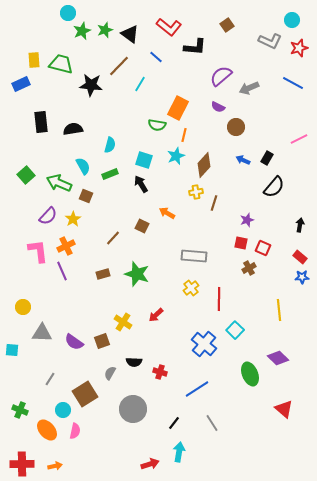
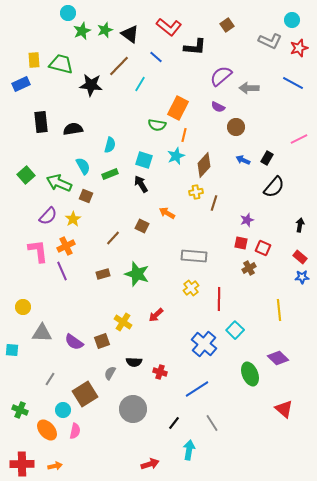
gray arrow at (249, 88): rotated 24 degrees clockwise
cyan arrow at (179, 452): moved 10 px right, 2 px up
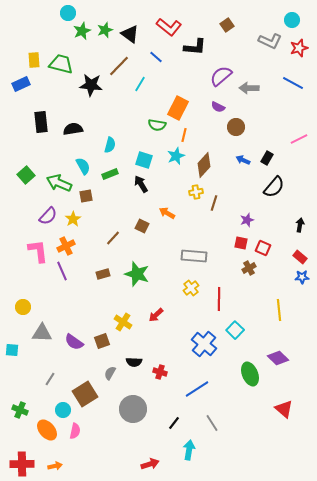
brown square at (86, 196): rotated 32 degrees counterclockwise
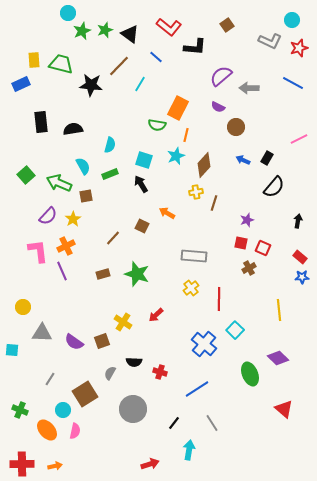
orange line at (184, 135): moved 2 px right
black arrow at (300, 225): moved 2 px left, 4 px up
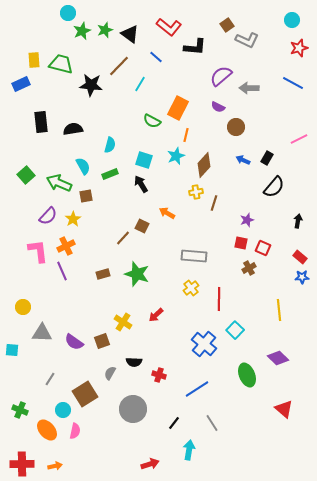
gray L-shape at (270, 41): moved 23 px left, 1 px up
green semicircle at (157, 125): moved 5 px left, 4 px up; rotated 18 degrees clockwise
brown line at (113, 238): moved 10 px right
red cross at (160, 372): moved 1 px left, 3 px down
green ellipse at (250, 374): moved 3 px left, 1 px down
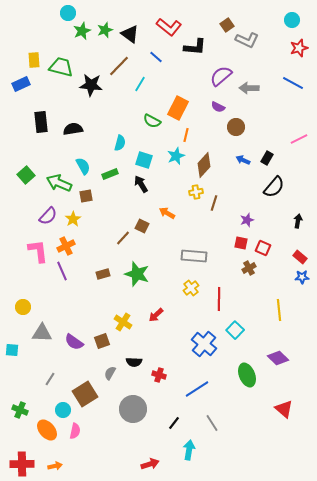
green trapezoid at (61, 64): moved 3 px down
cyan semicircle at (110, 145): moved 10 px right, 2 px up
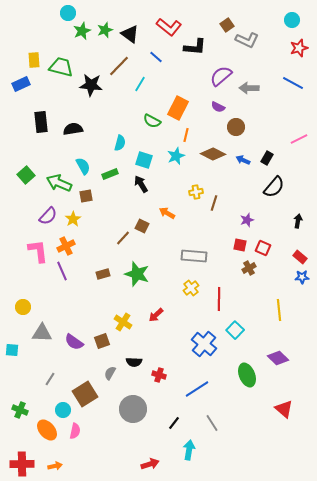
brown diamond at (204, 165): moved 9 px right, 11 px up; rotated 75 degrees clockwise
red square at (241, 243): moved 1 px left, 2 px down
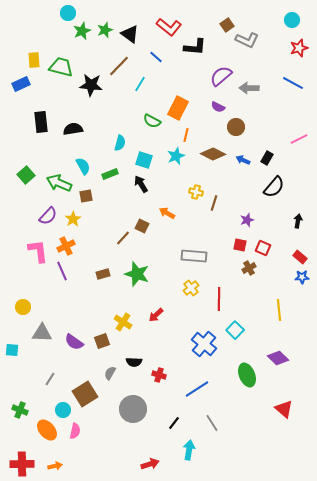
yellow cross at (196, 192): rotated 24 degrees clockwise
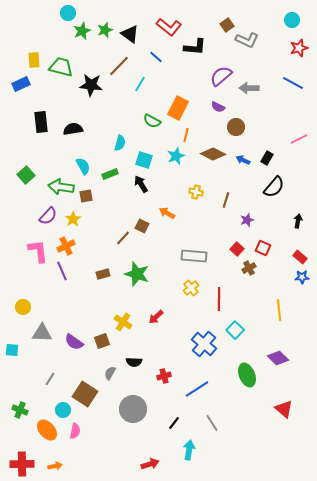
green arrow at (59, 183): moved 2 px right, 4 px down; rotated 15 degrees counterclockwise
brown line at (214, 203): moved 12 px right, 3 px up
red square at (240, 245): moved 3 px left, 4 px down; rotated 32 degrees clockwise
red arrow at (156, 315): moved 2 px down
red cross at (159, 375): moved 5 px right, 1 px down; rotated 32 degrees counterclockwise
brown square at (85, 394): rotated 25 degrees counterclockwise
